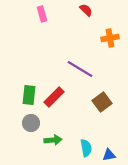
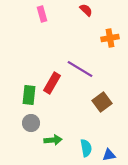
red rectangle: moved 2 px left, 14 px up; rotated 15 degrees counterclockwise
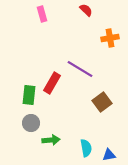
green arrow: moved 2 px left
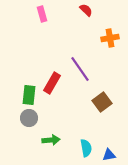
purple line: rotated 24 degrees clockwise
gray circle: moved 2 px left, 5 px up
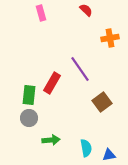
pink rectangle: moved 1 px left, 1 px up
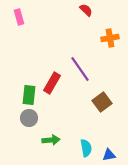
pink rectangle: moved 22 px left, 4 px down
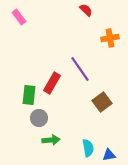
pink rectangle: rotated 21 degrees counterclockwise
gray circle: moved 10 px right
cyan semicircle: moved 2 px right
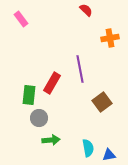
pink rectangle: moved 2 px right, 2 px down
purple line: rotated 24 degrees clockwise
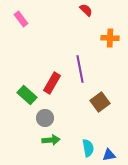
orange cross: rotated 12 degrees clockwise
green rectangle: moved 2 px left; rotated 54 degrees counterclockwise
brown square: moved 2 px left
gray circle: moved 6 px right
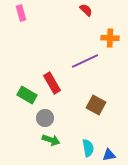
pink rectangle: moved 6 px up; rotated 21 degrees clockwise
purple line: moved 5 px right, 8 px up; rotated 76 degrees clockwise
red rectangle: rotated 60 degrees counterclockwise
green rectangle: rotated 12 degrees counterclockwise
brown square: moved 4 px left, 3 px down; rotated 24 degrees counterclockwise
green arrow: rotated 24 degrees clockwise
